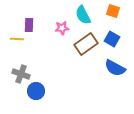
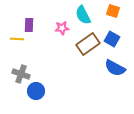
brown rectangle: moved 2 px right
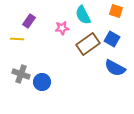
orange square: moved 3 px right
purple rectangle: moved 4 px up; rotated 32 degrees clockwise
blue circle: moved 6 px right, 9 px up
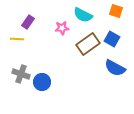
cyan semicircle: rotated 36 degrees counterclockwise
purple rectangle: moved 1 px left, 1 px down
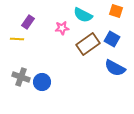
gray cross: moved 3 px down
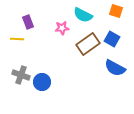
purple rectangle: rotated 56 degrees counterclockwise
gray cross: moved 2 px up
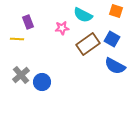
blue semicircle: moved 2 px up
gray cross: rotated 30 degrees clockwise
